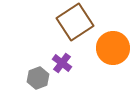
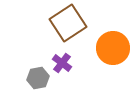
brown square: moved 7 px left, 1 px down
gray hexagon: rotated 10 degrees clockwise
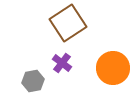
orange circle: moved 20 px down
gray hexagon: moved 5 px left, 3 px down
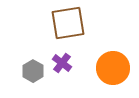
brown square: rotated 24 degrees clockwise
gray hexagon: moved 10 px up; rotated 20 degrees counterclockwise
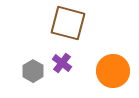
brown square: rotated 24 degrees clockwise
orange circle: moved 3 px down
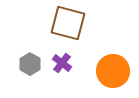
gray hexagon: moved 3 px left, 7 px up
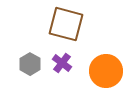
brown square: moved 2 px left, 1 px down
orange circle: moved 7 px left
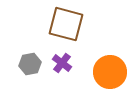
gray hexagon: rotated 20 degrees clockwise
orange circle: moved 4 px right, 1 px down
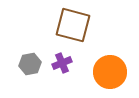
brown square: moved 7 px right, 1 px down
purple cross: rotated 30 degrees clockwise
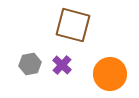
purple cross: moved 2 px down; rotated 24 degrees counterclockwise
orange circle: moved 2 px down
